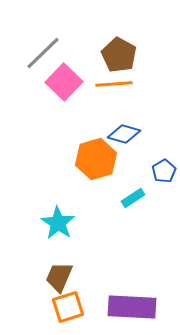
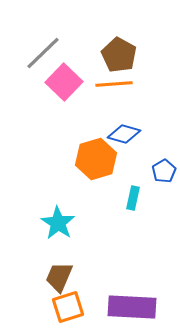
cyan rectangle: rotated 45 degrees counterclockwise
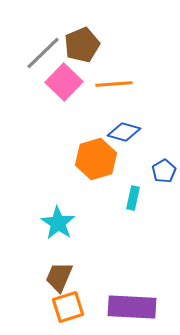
brown pentagon: moved 37 px left, 10 px up; rotated 20 degrees clockwise
blue diamond: moved 2 px up
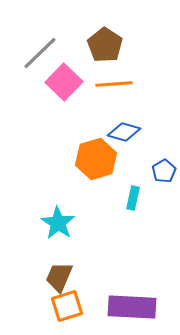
brown pentagon: moved 23 px right; rotated 16 degrees counterclockwise
gray line: moved 3 px left
orange square: moved 1 px left, 1 px up
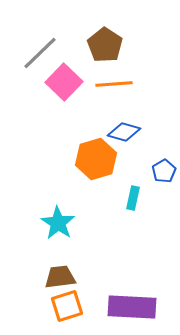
brown trapezoid: moved 1 px right; rotated 60 degrees clockwise
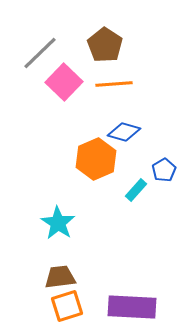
orange hexagon: rotated 6 degrees counterclockwise
blue pentagon: moved 1 px up
cyan rectangle: moved 3 px right, 8 px up; rotated 30 degrees clockwise
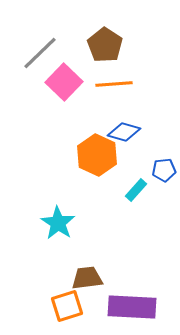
orange hexagon: moved 1 px right, 4 px up; rotated 12 degrees counterclockwise
blue pentagon: rotated 25 degrees clockwise
brown trapezoid: moved 27 px right, 1 px down
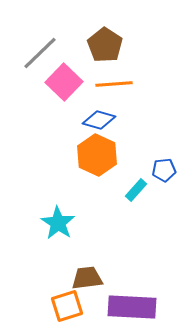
blue diamond: moved 25 px left, 12 px up
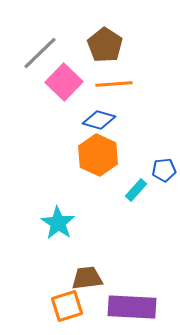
orange hexagon: moved 1 px right
